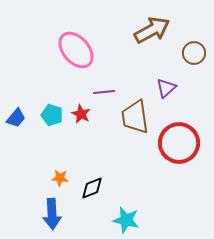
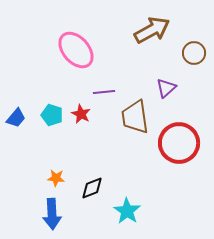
orange star: moved 4 px left
cyan star: moved 1 px right, 9 px up; rotated 20 degrees clockwise
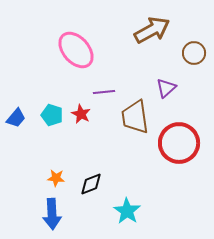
black diamond: moved 1 px left, 4 px up
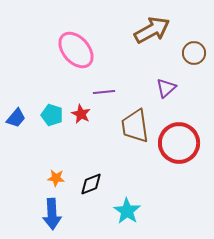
brown trapezoid: moved 9 px down
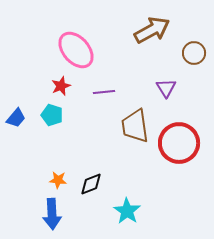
purple triangle: rotated 20 degrees counterclockwise
red star: moved 20 px left, 28 px up; rotated 24 degrees clockwise
orange star: moved 2 px right, 2 px down
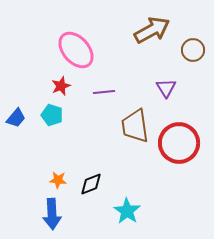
brown circle: moved 1 px left, 3 px up
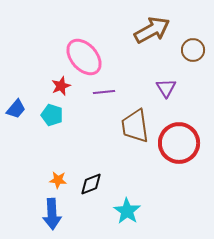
pink ellipse: moved 8 px right, 7 px down
blue trapezoid: moved 9 px up
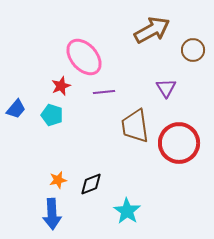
orange star: rotated 18 degrees counterclockwise
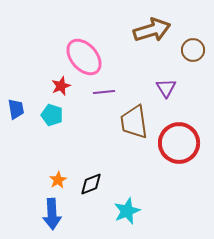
brown arrow: rotated 12 degrees clockwise
blue trapezoid: rotated 50 degrees counterclockwise
brown trapezoid: moved 1 px left, 4 px up
orange star: rotated 18 degrees counterclockwise
cyan star: rotated 16 degrees clockwise
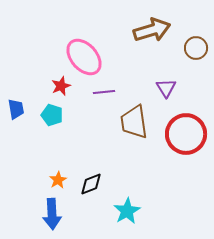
brown circle: moved 3 px right, 2 px up
red circle: moved 7 px right, 9 px up
cyan star: rotated 8 degrees counterclockwise
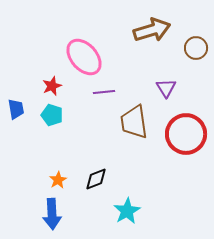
red star: moved 9 px left
black diamond: moved 5 px right, 5 px up
